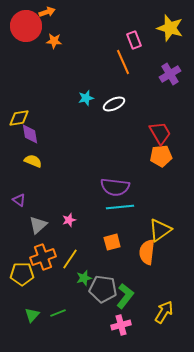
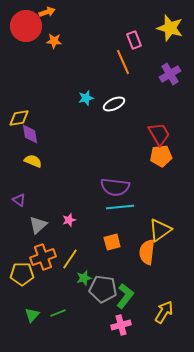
red trapezoid: moved 1 px left, 1 px down
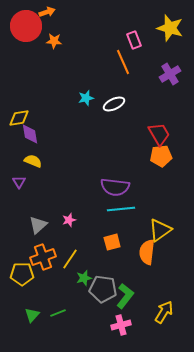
purple triangle: moved 18 px up; rotated 24 degrees clockwise
cyan line: moved 1 px right, 2 px down
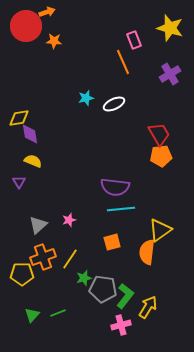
yellow arrow: moved 16 px left, 5 px up
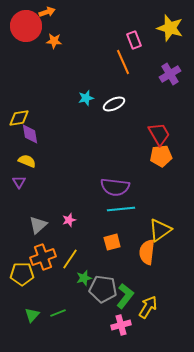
yellow semicircle: moved 6 px left
